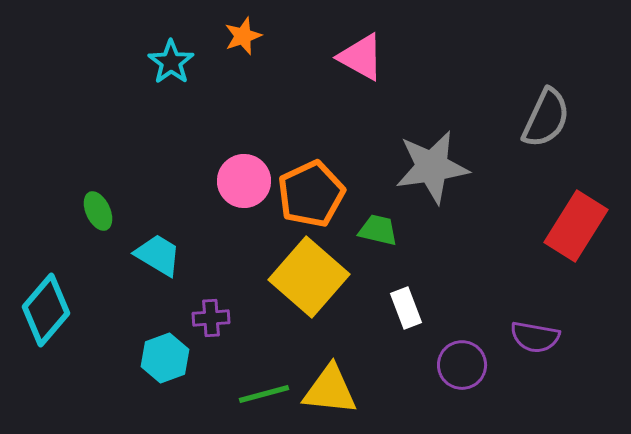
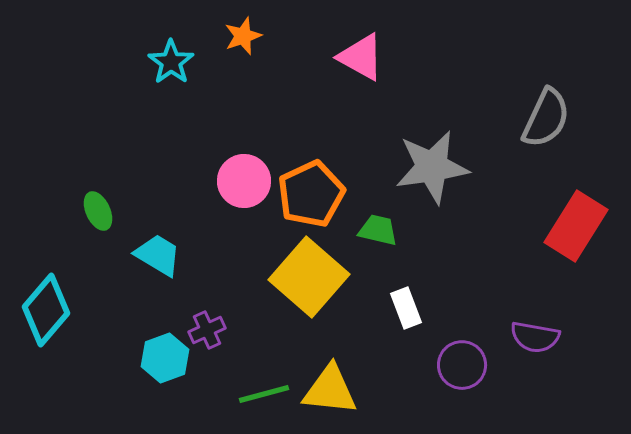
purple cross: moved 4 px left, 12 px down; rotated 21 degrees counterclockwise
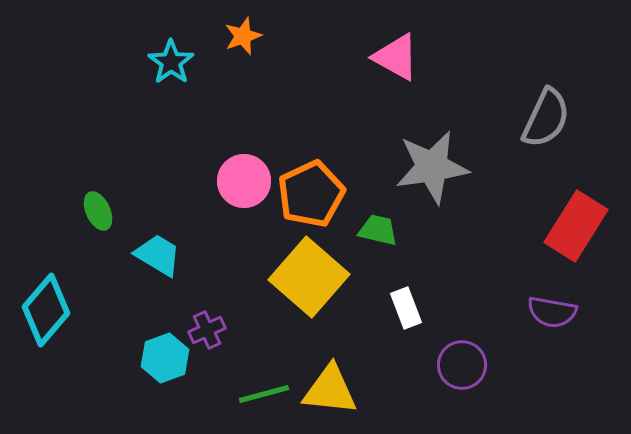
pink triangle: moved 35 px right
purple semicircle: moved 17 px right, 25 px up
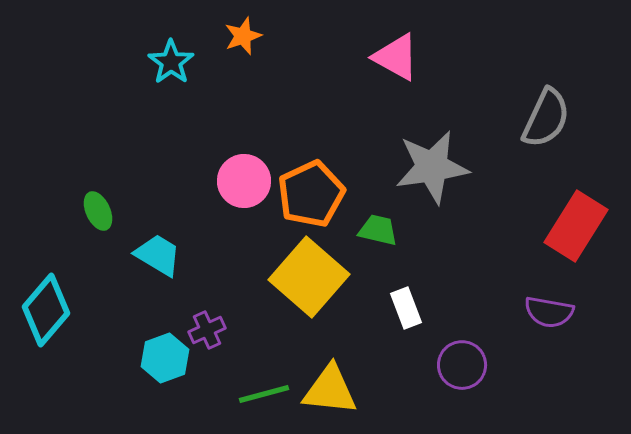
purple semicircle: moved 3 px left
